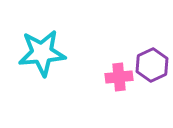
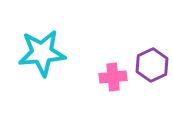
pink cross: moved 6 px left
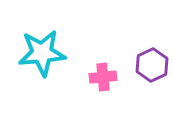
pink cross: moved 10 px left
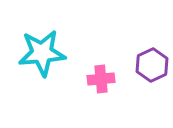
pink cross: moved 2 px left, 2 px down
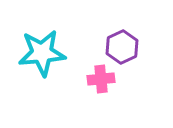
purple hexagon: moved 30 px left, 18 px up
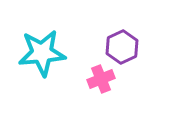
pink cross: rotated 16 degrees counterclockwise
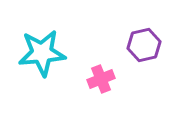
purple hexagon: moved 22 px right, 2 px up; rotated 12 degrees clockwise
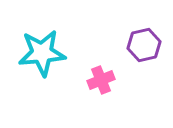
pink cross: moved 1 px down
